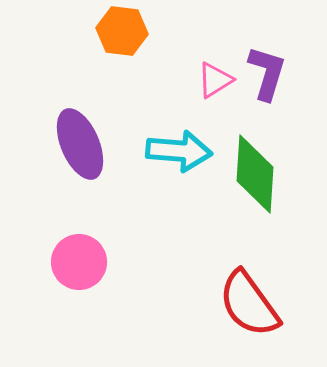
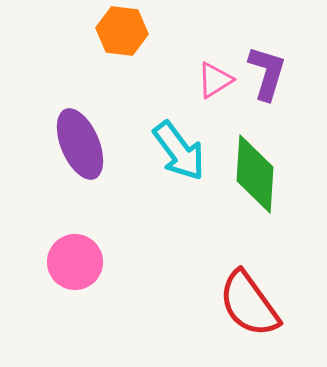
cyan arrow: rotated 48 degrees clockwise
pink circle: moved 4 px left
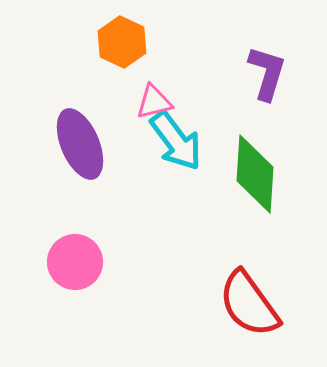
orange hexagon: moved 11 px down; rotated 18 degrees clockwise
pink triangle: moved 61 px left, 22 px down; rotated 18 degrees clockwise
cyan arrow: moved 3 px left, 10 px up
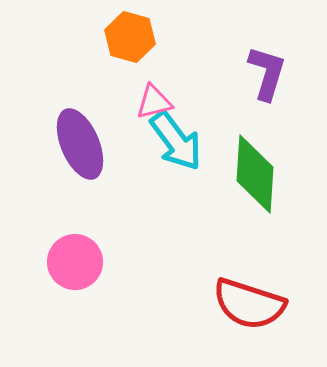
orange hexagon: moved 8 px right, 5 px up; rotated 9 degrees counterclockwise
red semicircle: rotated 36 degrees counterclockwise
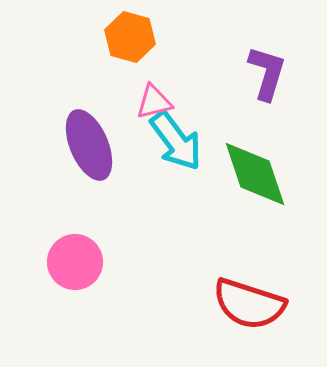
purple ellipse: moved 9 px right, 1 px down
green diamond: rotated 22 degrees counterclockwise
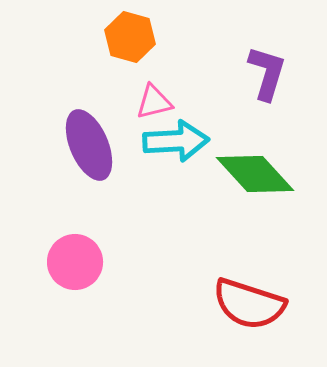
cyan arrow: rotated 56 degrees counterclockwise
green diamond: rotated 24 degrees counterclockwise
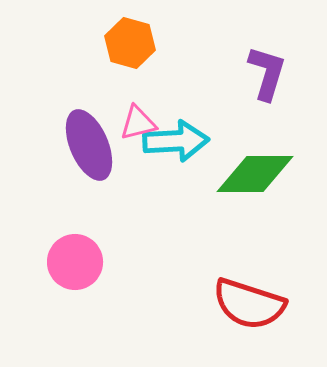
orange hexagon: moved 6 px down
pink triangle: moved 16 px left, 21 px down
green diamond: rotated 48 degrees counterclockwise
